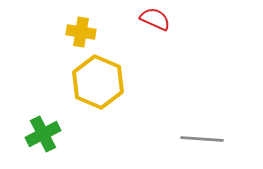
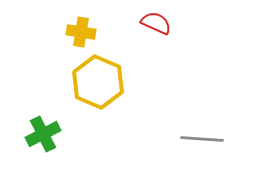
red semicircle: moved 1 px right, 4 px down
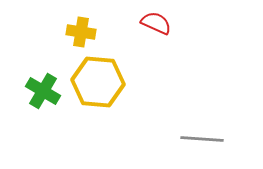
yellow hexagon: rotated 18 degrees counterclockwise
green cross: moved 43 px up; rotated 32 degrees counterclockwise
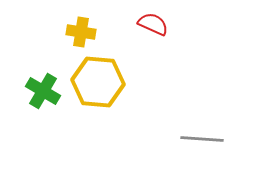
red semicircle: moved 3 px left, 1 px down
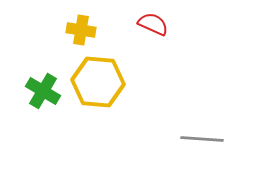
yellow cross: moved 2 px up
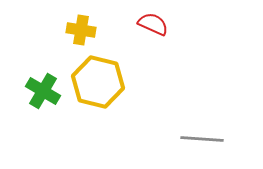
yellow hexagon: rotated 9 degrees clockwise
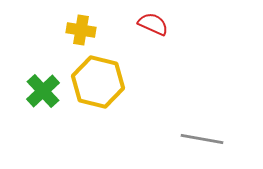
green cross: rotated 16 degrees clockwise
gray line: rotated 6 degrees clockwise
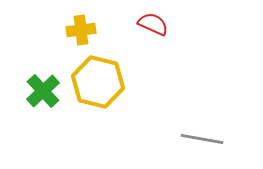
yellow cross: rotated 16 degrees counterclockwise
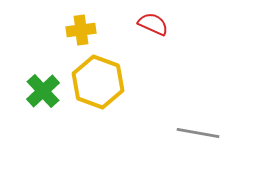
yellow hexagon: rotated 6 degrees clockwise
gray line: moved 4 px left, 6 px up
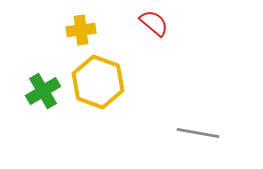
red semicircle: moved 1 px right, 1 px up; rotated 16 degrees clockwise
green cross: rotated 12 degrees clockwise
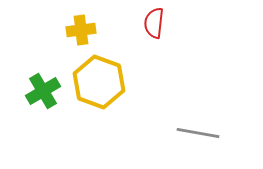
red semicircle: rotated 124 degrees counterclockwise
yellow hexagon: moved 1 px right
